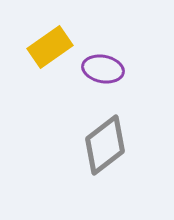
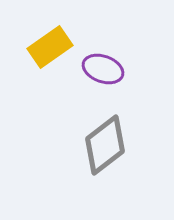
purple ellipse: rotated 9 degrees clockwise
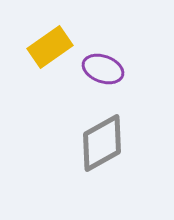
gray diamond: moved 3 px left, 2 px up; rotated 8 degrees clockwise
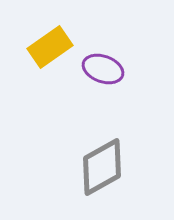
gray diamond: moved 24 px down
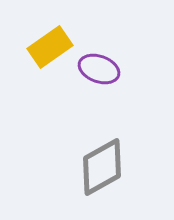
purple ellipse: moved 4 px left
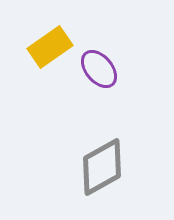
purple ellipse: rotated 30 degrees clockwise
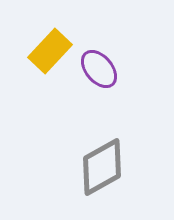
yellow rectangle: moved 4 px down; rotated 12 degrees counterclockwise
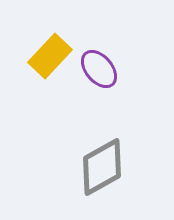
yellow rectangle: moved 5 px down
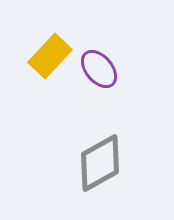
gray diamond: moved 2 px left, 4 px up
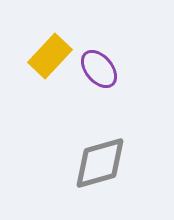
gray diamond: rotated 14 degrees clockwise
